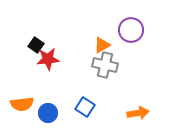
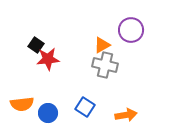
orange arrow: moved 12 px left, 2 px down
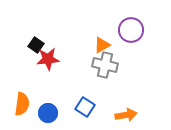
orange semicircle: rotated 75 degrees counterclockwise
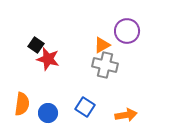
purple circle: moved 4 px left, 1 px down
red star: rotated 20 degrees clockwise
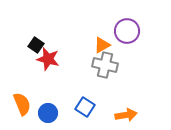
orange semicircle: rotated 30 degrees counterclockwise
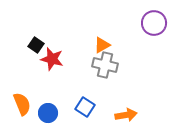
purple circle: moved 27 px right, 8 px up
red star: moved 4 px right
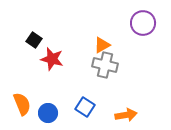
purple circle: moved 11 px left
black square: moved 2 px left, 5 px up
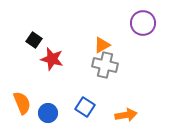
orange semicircle: moved 1 px up
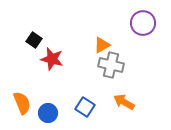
gray cross: moved 6 px right
orange arrow: moved 2 px left, 13 px up; rotated 140 degrees counterclockwise
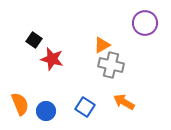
purple circle: moved 2 px right
orange semicircle: moved 2 px left, 1 px down
blue circle: moved 2 px left, 2 px up
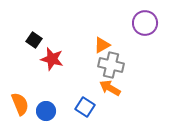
orange arrow: moved 14 px left, 14 px up
